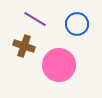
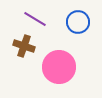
blue circle: moved 1 px right, 2 px up
pink circle: moved 2 px down
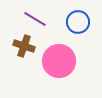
pink circle: moved 6 px up
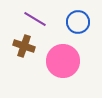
pink circle: moved 4 px right
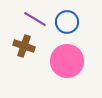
blue circle: moved 11 px left
pink circle: moved 4 px right
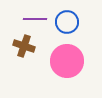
purple line: rotated 30 degrees counterclockwise
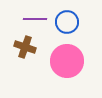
brown cross: moved 1 px right, 1 px down
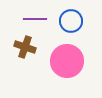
blue circle: moved 4 px right, 1 px up
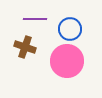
blue circle: moved 1 px left, 8 px down
